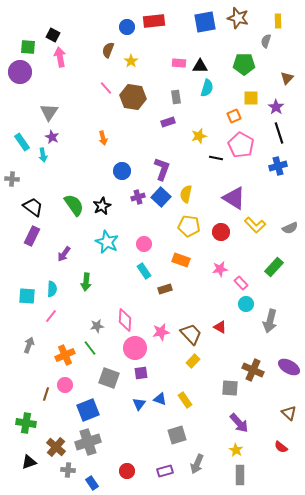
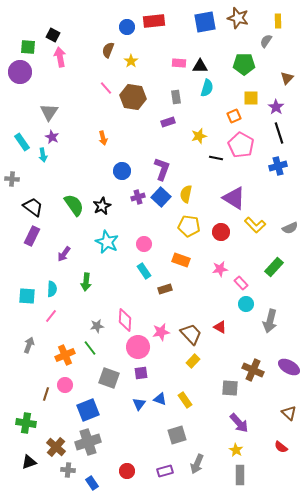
gray semicircle at (266, 41): rotated 16 degrees clockwise
pink circle at (135, 348): moved 3 px right, 1 px up
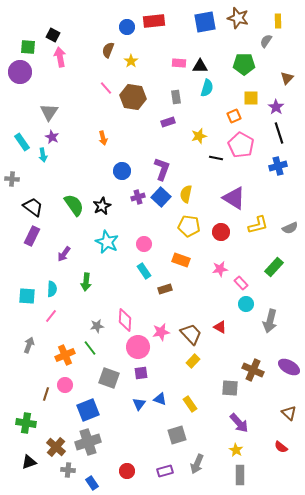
yellow L-shape at (255, 225): moved 3 px right; rotated 60 degrees counterclockwise
yellow rectangle at (185, 400): moved 5 px right, 4 px down
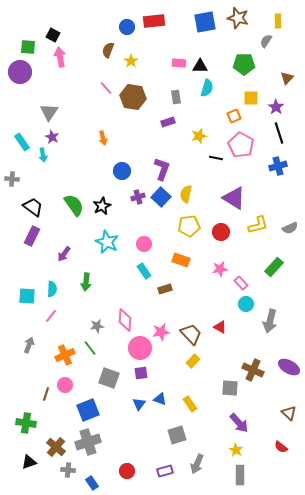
yellow pentagon at (189, 226): rotated 15 degrees counterclockwise
pink circle at (138, 347): moved 2 px right, 1 px down
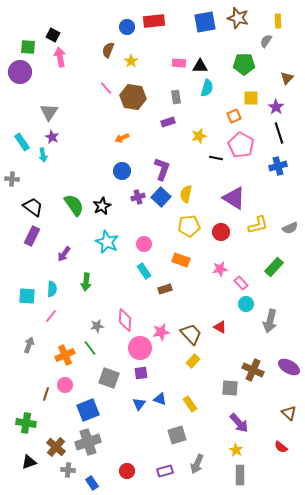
orange arrow at (103, 138): moved 19 px right; rotated 80 degrees clockwise
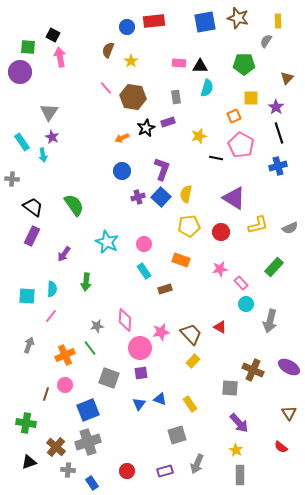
black star at (102, 206): moved 44 px right, 78 px up
brown triangle at (289, 413): rotated 14 degrees clockwise
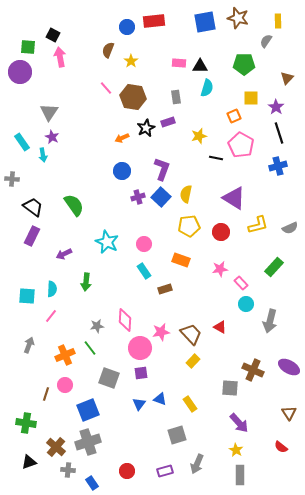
purple arrow at (64, 254): rotated 28 degrees clockwise
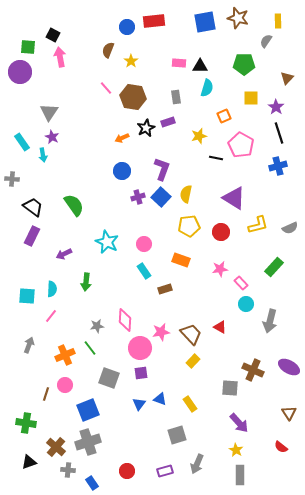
orange square at (234, 116): moved 10 px left
